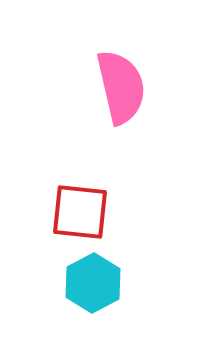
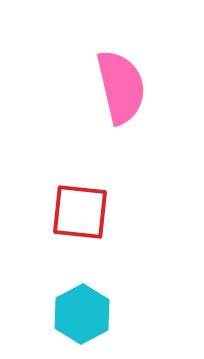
cyan hexagon: moved 11 px left, 31 px down
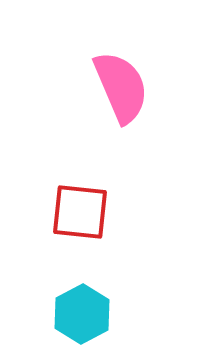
pink semicircle: rotated 10 degrees counterclockwise
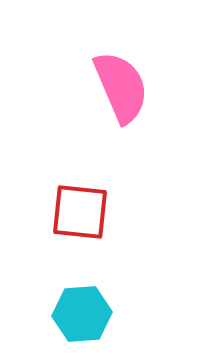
cyan hexagon: rotated 24 degrees clockwise
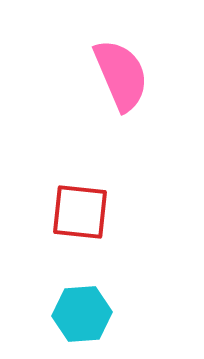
pink semicircle: moved 12 px up
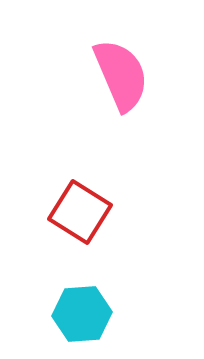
red square: rotated 26 degrees clockwise
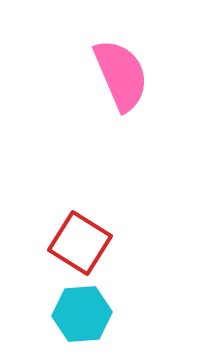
red square: moved 31 px down
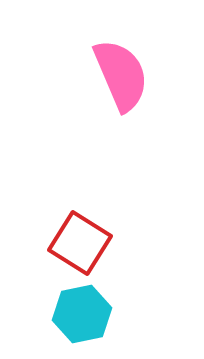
cyan hexagon: rotated 8 degrees counterclockwise
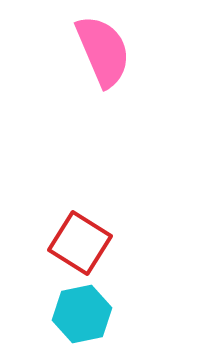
pink semicircle: moved 18 px left, 24 px up
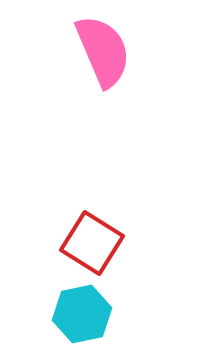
red square: moved 12 px right
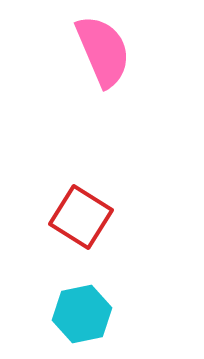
red square: moved 11 px left, 26 px up
